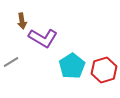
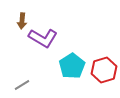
brown arrow: rotated 14 degrees clockwise
gray line: moved 11 px right, 23 px down
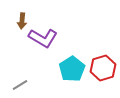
cyan pentagon: moved 3 px down
red hexagon: moved 1 px left, 2 px up
gray line: moved 2 px left
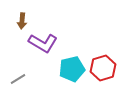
purple L-shape: moved 5 px down
cyan pentagon: rotated 20 degrees clockwise
gray line: moved 2 px left, 6 px up
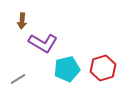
cyan pentagon: moved 5 px left
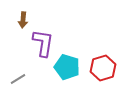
brown arrow: moved 1 px right, 1 px up
purple L-shape: rotated 112 degrees counterclockwise
cyan pentagon: moved 2 px up; rotated 30 degrees clockwise
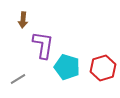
purple L-shape: moved 2 px down
